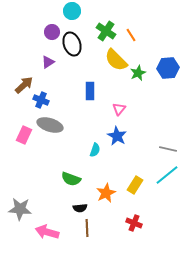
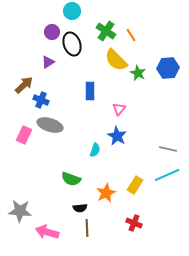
green star: rotated 21 degrees counterclockwise
cyan line: rotated 15 degrees clockwise
gray star: moved 2 px down
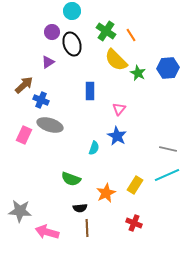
cyan semicircle: moved 1 px left, 2 px up
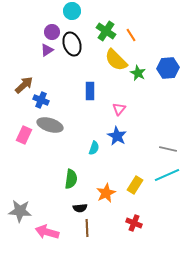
purple triangle: moved 1 px left, 12 px up
green semicircle: rotated 102 degrees counterclockwise
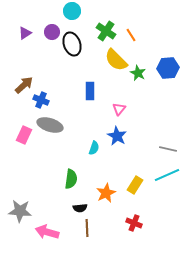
purple triangle: moved 22 px left, 17 px up
